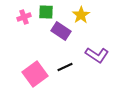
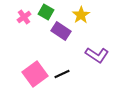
green square: rotated 28 degrees clockwise
pink cross: rotated 16 degrees counterclockwise
black line: moved 3 px left, 7 px down
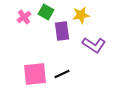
yellow star: rotated 24 degrees clockwise
purple rectangle: moved 1 px right; rotated 48 degrees clockwise
purple L-shape: moved 3 px left, 10 px up
pink square: rotated 30 degrees clockwise
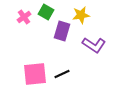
purple rectangle: rotated 24 degrees clockwise
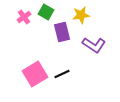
purple rectangle: moved 1 px down; rotated 30 degrees counterclockwise
pink square: rotated 25 degrees counterclockwise
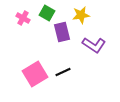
green square: moved 1 px right, 1 px down
pink cross: moved 1 px left, 1 px down; rotated 24 degrees counterclockwise
black line: moved 1 px right, 2 px up
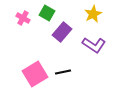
yellow star: moved 12 px right, 1 px up; rotated 18 degrees counterclockwise
purple rectangle: rotated 54 degrees clockwise
black line: rotated 14 degrees clockwise
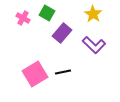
yellow star: rotated 12 degrees counterclockwise
purple rectangle: moved 1 px down
purple L-shape: rotated 10 degrees clockwise
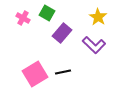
yellow star: moved 5 px right, 3 px down
